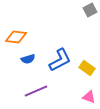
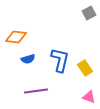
gray square: moved 1 px left, 3 px down
blue L-shape: rotated 50 degrees counterclockwise
yellow rectangle: moved 2 px left; rotated 21 degrees clockwise
purple line: rotated 15 degrees clockwise
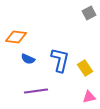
blue semicircle: rotated 40 degrees clockwise
pink triangle: rotated 32 degrees counterclockwise
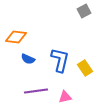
gray square: moved 5 px left, 2 px up
pink triangle: moved 24 px left
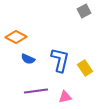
orange diamond: rotated 20 degrees clockwise
